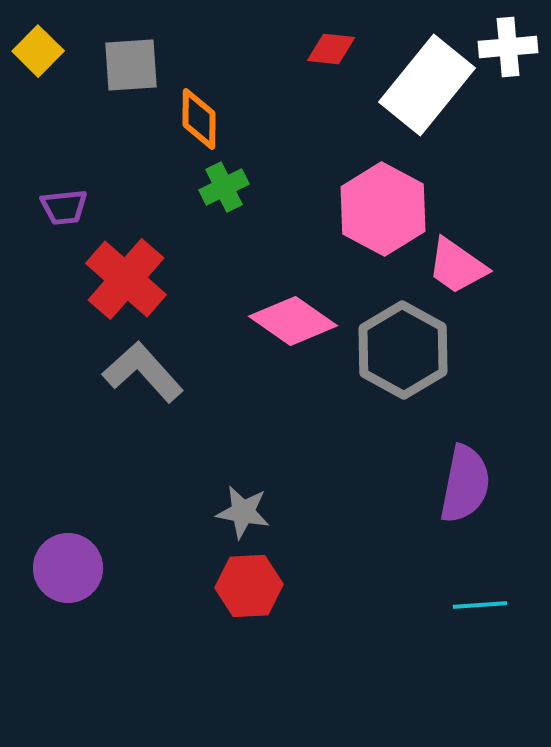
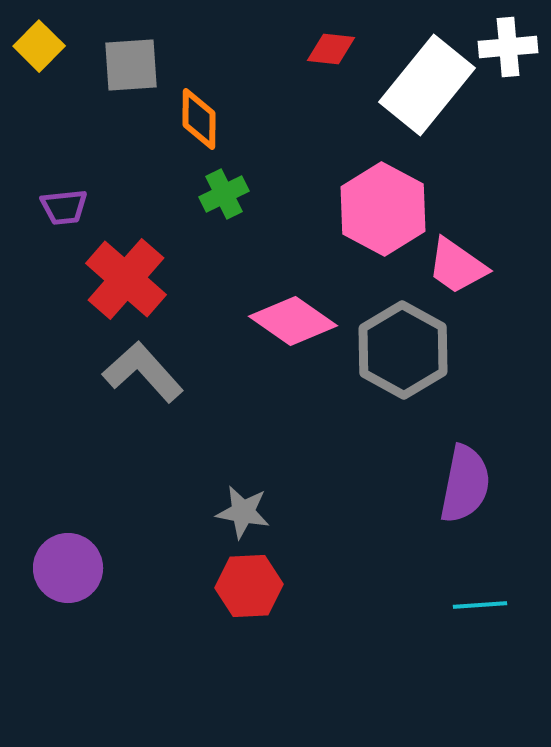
yellow square: moved 1 px right, 5 px up
green cross: moved 7 px down
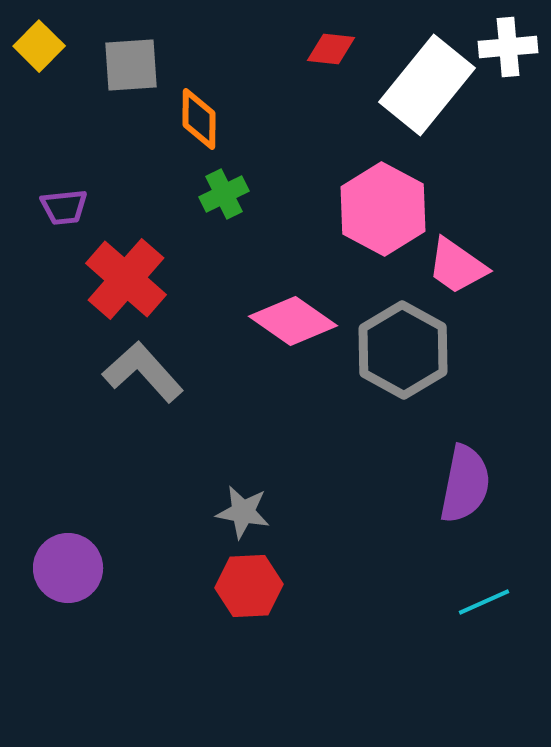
cyan line: moved 4 px right, 3 px up; rotated 20 degrees counterclockwise
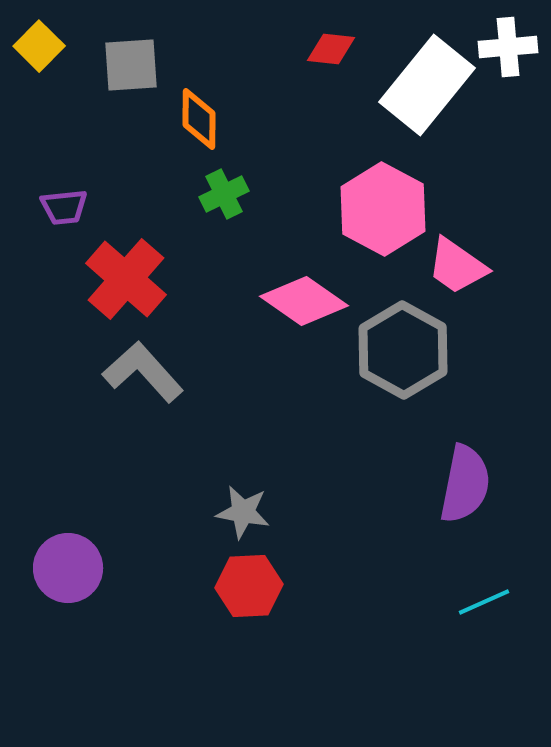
pink diamond: moved 11 px right, 20 px up
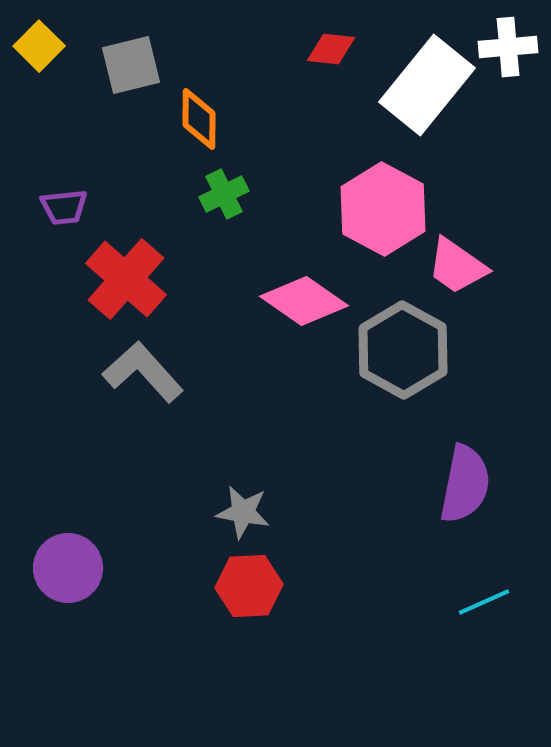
gray square: rotated 10 degrees counterclockwise
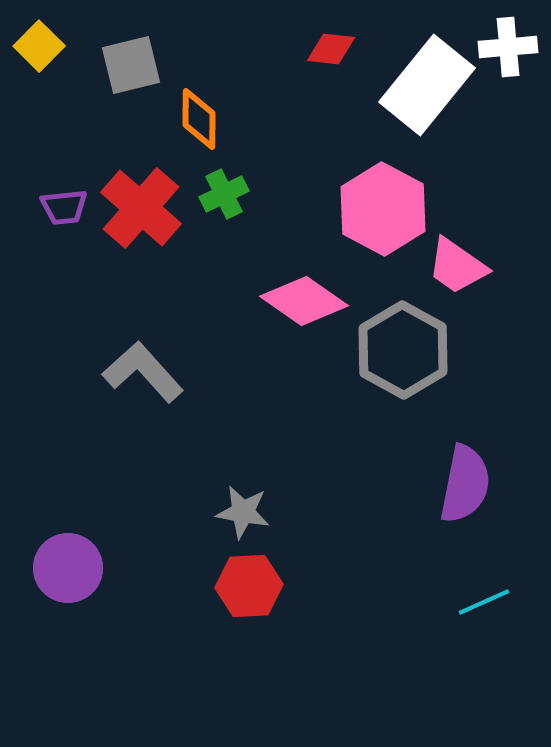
red cross: moved 15 px right, 71 px up
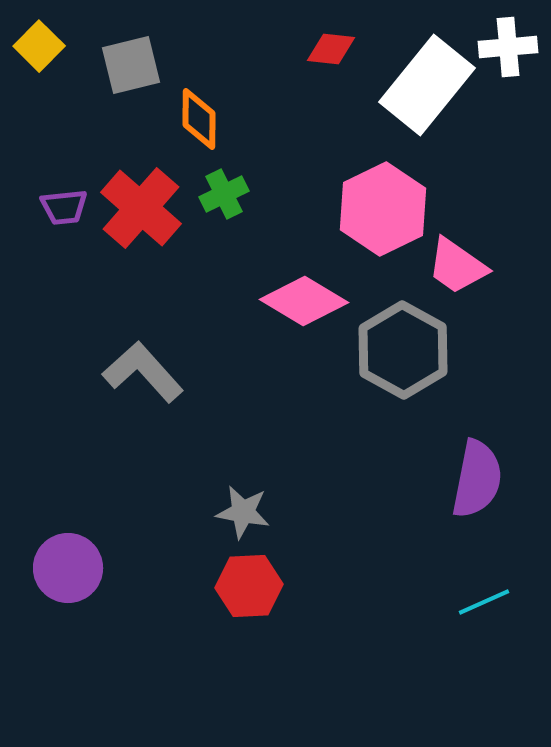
pink hexagon: rotated 6 degrees clockwise
pink diamond: rotated 4 degrees counterclockwise
purple semicircle: moved 12 px right, 5 px up
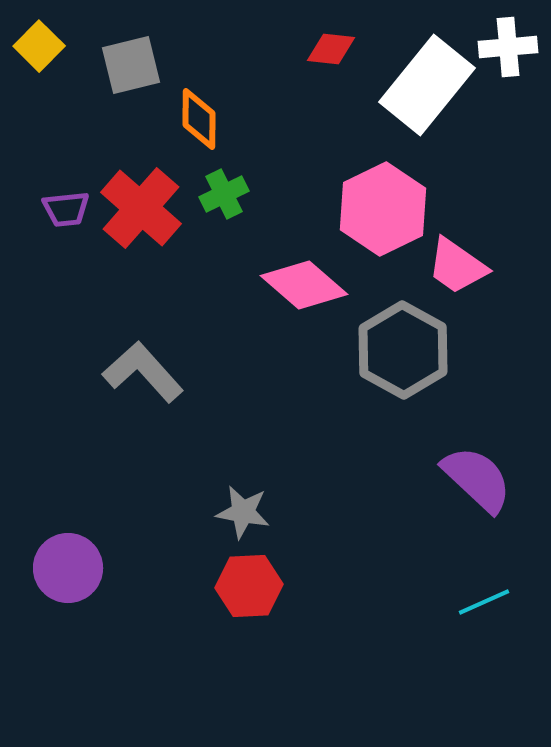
purple trapezoid: moved 2 px right, 2 px down
pink diamond: moved 16 px up; rotated 10 degrees clockwise
purple semicircle: rotated 58 degrees counterclockwise
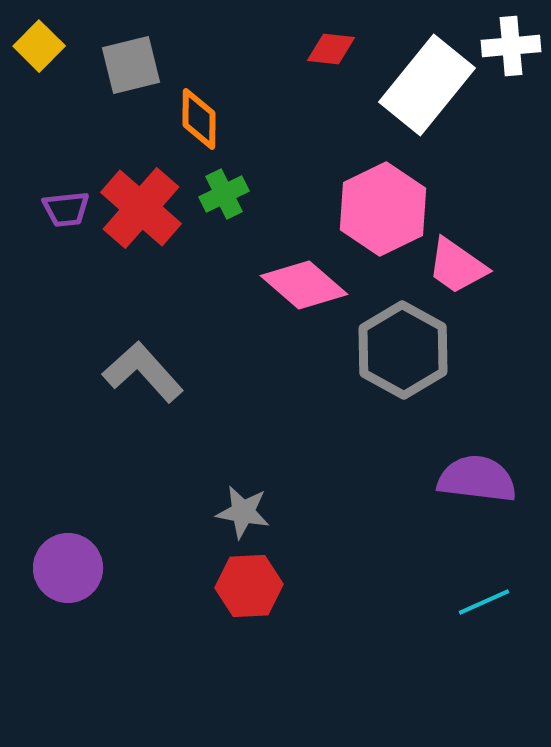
white cross: moved 3 px right, 1 px up
purple semicircle: rotated 36 degrees counterclockwise
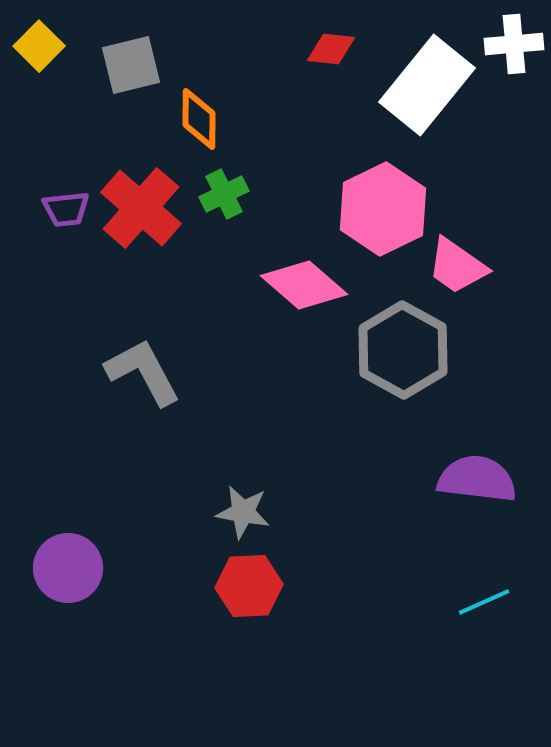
white cross: moved 3 px right, 2 px up
gray L-shape: rotated 14 degrees clockwise
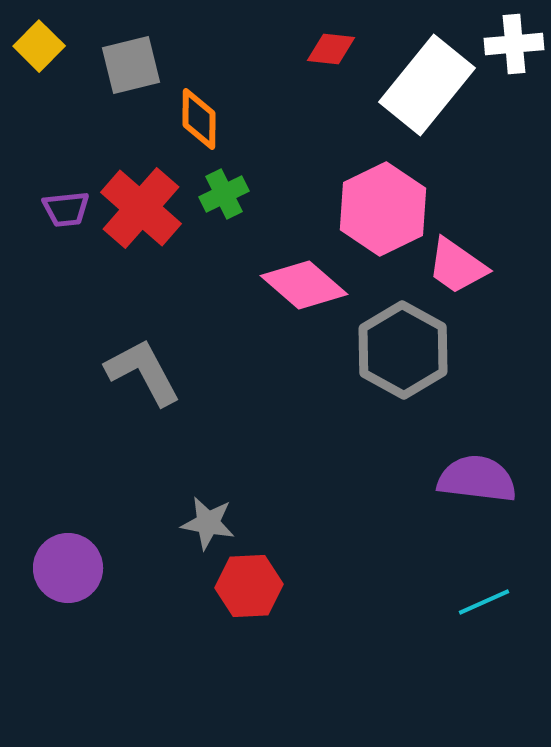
gray star: moved 35 px left, 11 px down
